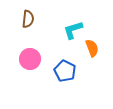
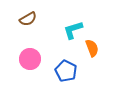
brown semicircle: rotated 54 degrees clockwise
blue pentagon: moved 1 px right
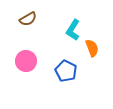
cyan L-shape: rotated 40 degrees counterclockwise
pink circle: moved 4 px left, 2 px down
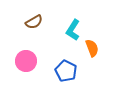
brown semicircle: moved 6 px right, 3 px down
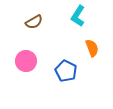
cyan L-shape: moved 5 px right, 14 px up
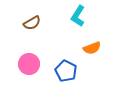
brown semicircle: moved 2 px left, 1 px down
orange semicircle: rotated 90 degrees clockwise
pink circle: moved 3 px right, 3 px down
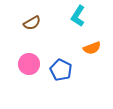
blue pentagon: moved 5 px left, 1 px up
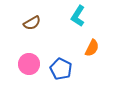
orange semicircle: rotated 42 degrees counterclockwise
blue pentagon: moved 1 px up
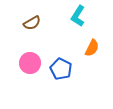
pink circle: moved 1 px right, 1 px up
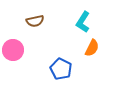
cyan L-shape: moved 5 px right, 6 px down
brown semicircle: moved 3 px right, 2 px up; rotated 18 degrees clockwise
pink circle: moved 17 px left, 13 px up
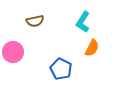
pink circle: moved 2 px down
